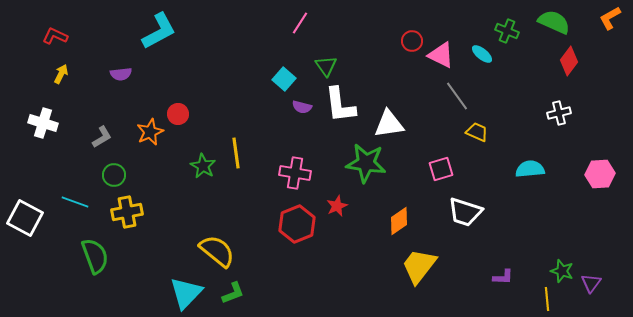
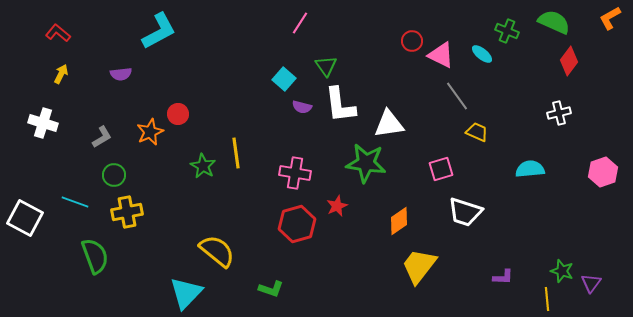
red L-shape at (55, 36): moved 3 px right, 3 px up; rotated 15 degrees clockwise
pink hexagon at (600, 174): moved 3 px right, 2 px up; rotated 16 degrees counterclockwise
red hexagon at (297, 224): rotated 6 degrees clockwise
green L-shape at (233, 293): moved 38 px right, 4 px up; rotated 40 degrees clockwise
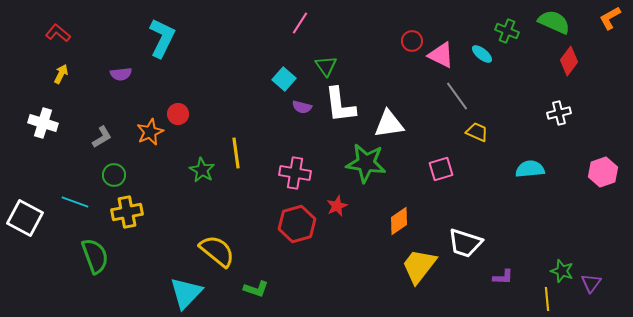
cyan L-shape at (159, 31): moved 3 px right, 7 px down; rotated 36 degrees counterclockwise
green star at (203, 166): moved 1 px left, 4 px down
white trapezoid at (465, 212): moved 31 px down
green L-shape at (271, 289): moved 15 px left
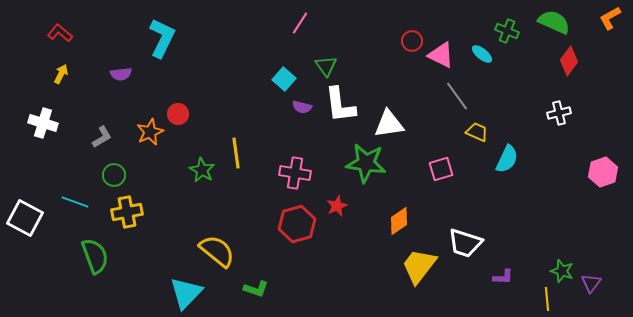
red L-shape at (58, 33): moved 2 px right
cyan semicircle at (530, 169): moved 23 px left, 10 px up; rotated 120 degrees clockwise
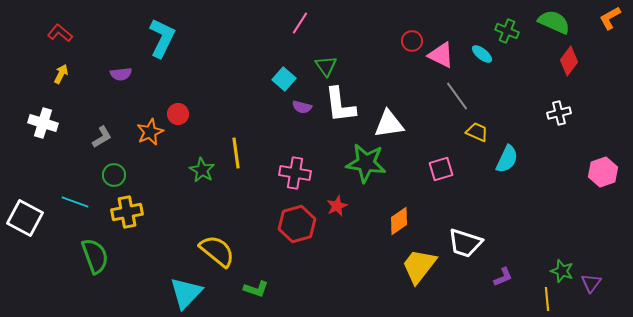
purple L-shape at (503, 277): rotated 25 degrees counterclockwise
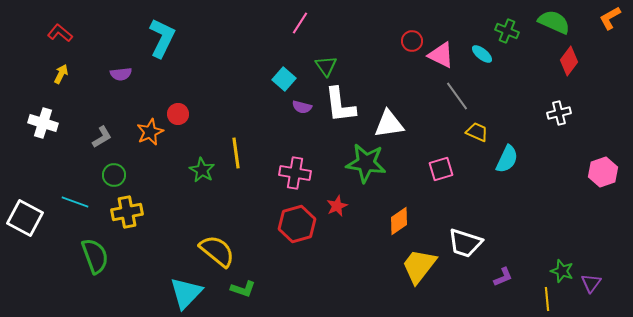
green L-shape at (256, 289): moved 13 px left
